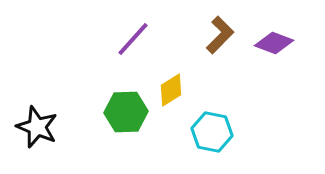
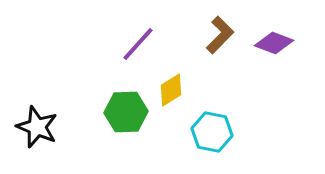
purple line: moved 5 px right, 5 px down
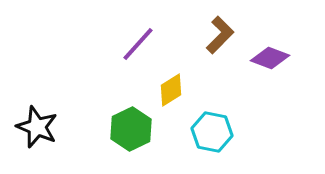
purple diamond: moved 4 px left, 15 px down
green hexagon: moved 5 px right, 17 px down; rotated 24 degrees counterclockwise
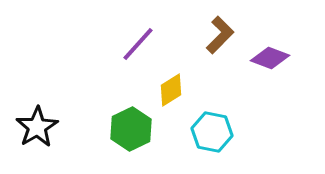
black star: rotated 18 degrees clockwise
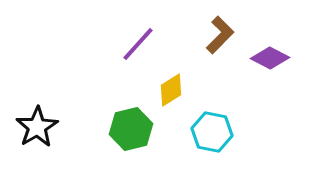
purple diamond: rotated 6 degrees clockwise
green hexagon: rotated 12 degrees clockwise
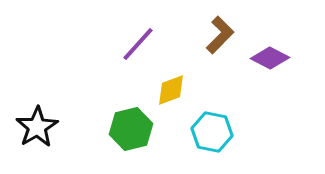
yellow diamond: rotated 12 degrees clockwise
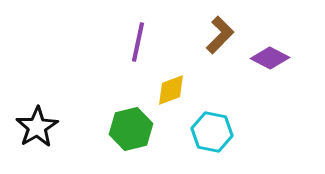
purple line: moved 2 px up; rotated 30 degrees counterclockwise
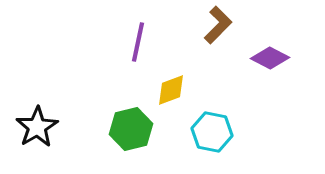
brown L-shape: moved 2 px left, 10 px up
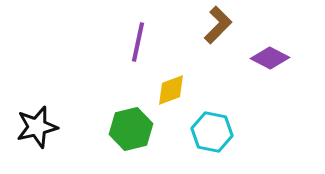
black star: rotated 18 degrees clockwise
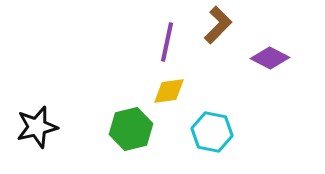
purple line: moved 29 px right
yellow diamond: moved 2 px left, 1 px down; rotated 12 degrees clockwise
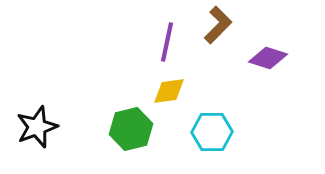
purple diamond: moved 2 px left; rotated 9 degrees counterclockwise
black star: rotated 6 degrees counterclockwise
cyan hexagon: rotated 12 degrees counterclockwise
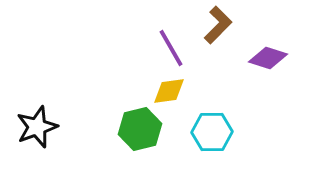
purple line: moved 4 px right, 6 px down; rotated 42 degrees counterclockwise
green hexagon: moved 9 px right
